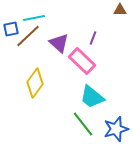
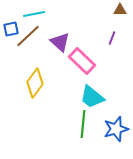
cyan line: moved 4 px up
purple line: moved 19 px right
purple triangle: moved 1 px right, 1 px up
green line: rotated 44 degrees clockwise
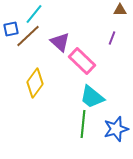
cyan line: rotated 40 degrees counterclockwise
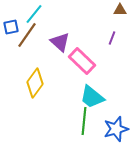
blue square: moved 2 px up
brown line: moved 1 px left, 1 px up; rotated 12 degrees counterclockwise
green line: moved 1 px right, 3 px up
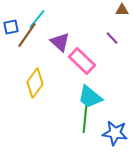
brown triangle: moved 2 px right
cyan line: moved 3 px right, 5 px down
purple line: rotated 64 degrees counterclockwise
cyan trapezoid: moved 2 px left
green line: moved 1 px right, 2 px up
blue star: moved 1 px left, 4 px down; rotated 25 degrees clockwise
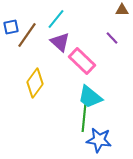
cyan line: moved 19 px right
green line: moved 1 px left, 1 px up
blue star: moved 16 px left, 7 px down
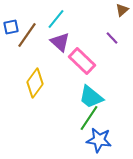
brown triangle: rotated 40 degrees counterclockwise
cyan trapezoid: moved 1 px right
green line: moved 5 px right; rotated 28 degrees clockwise
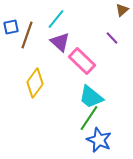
brown line: rotated 16 degrees counterclockwise
blue star: rotated 15 degrees clockwise
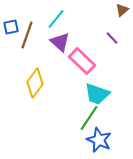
cyan trapezoid: moved 6 px right, 3 px up; rotated 20 degrees counterclockwise
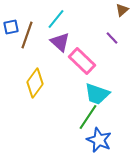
green line: moved 1 px left, 1 px up
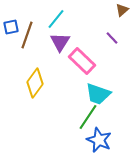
purple triangle: rotated 20 degrees clockwise
cyan trapezoid: moved 1 px right
